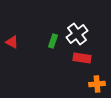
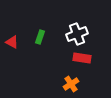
white cross: rotated 15 degrees clockwise
green rectangle: moved 13 px left, 4 px up
orange cross: moved 26 px left; rotated 28 degrees counterclockwise
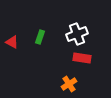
orange cross: moved 2 px left
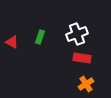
orange cross: moved 17 px right
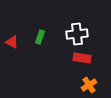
white cross: rotated 15 degrees clockwise
orange cross: moved 3 px right, 1 px down
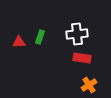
red triangle: moved 7 px right; rotated 32 degrees counterclockwise
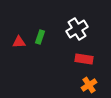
white cross: moved 5 px up; rotated 25 degrees counterclockwise
red rectangle: moved 2 px right, 1 px down
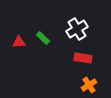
green rectangle: moved 3 px right, 1 px down; rotated 64 degrees counterclockwise
red rectangle: moved 1 px left, 1 px up
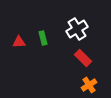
green rectangle: rotated 32 degrees clockwise
red rectangle: rotated 36 degrees clockwise
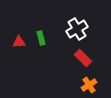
green rectangle: moved 2 px left
